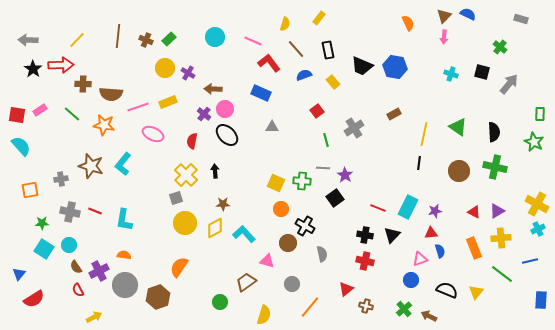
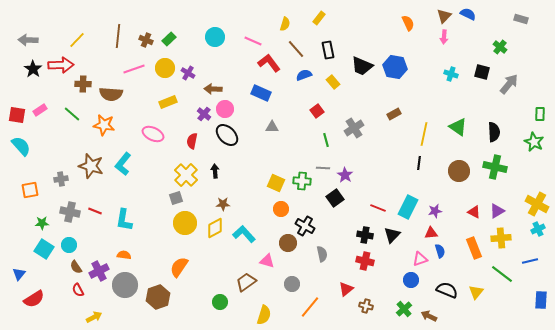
pink line at (138, 107): moved 4 px left, 38 px up
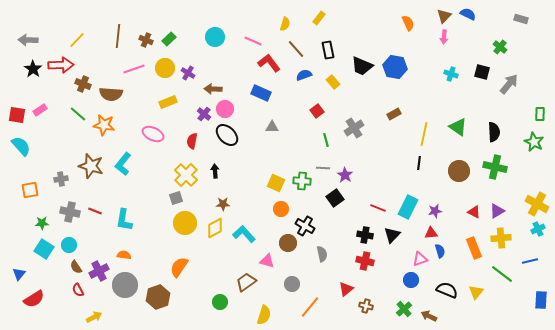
brown cross at (83, 84): rotated 21 degrees clockwise
green line at (72, 114): moved 6 px right
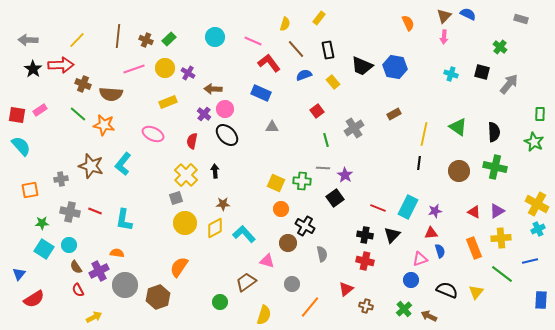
orange semicircle at (124, 255): moved 7 px left, 2 px up
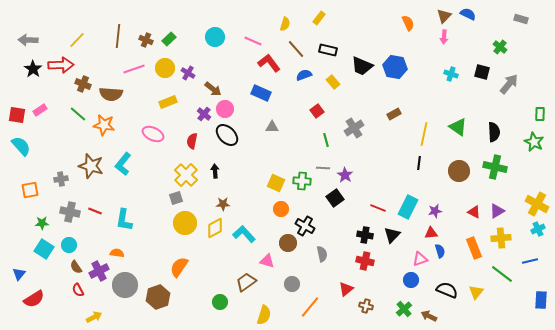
black rectangle at (328, 50): rotated 66 degrees counterclockwise
brown arrow at (213, 89): rotated 144 degrees counterclockwise
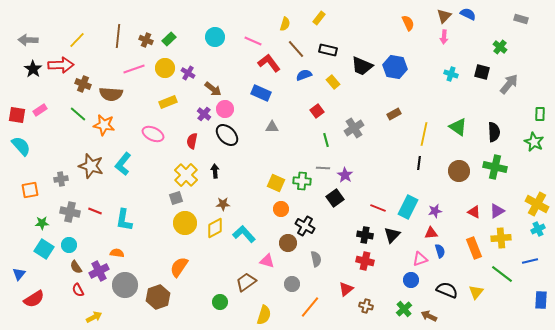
gray semicircle at (322, 254): moved 6 px left, 5 px down
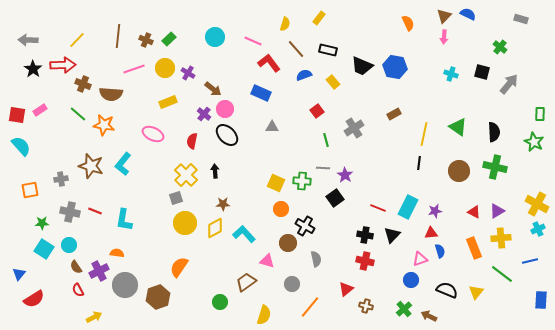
red arrow at (61, 65): moved 2 px right
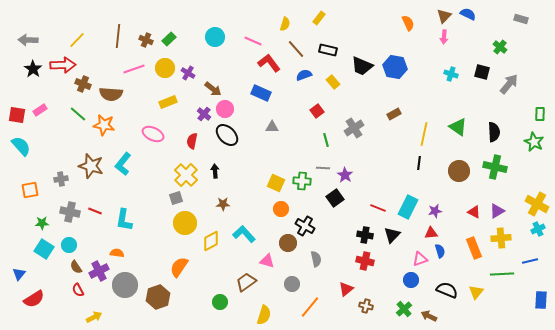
yellow diamond at (215, 228): moved 4 px left, 13 px down
green line at (502, 274): rotated 40 degrees counterclockwise
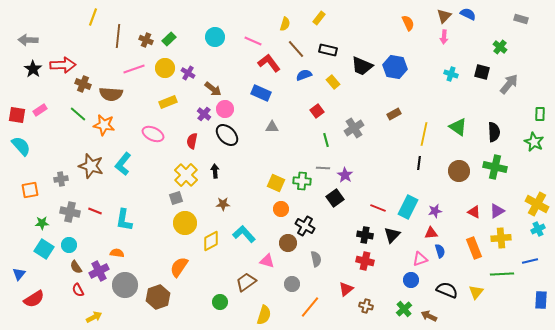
yellow line at (77, 40): moved 16 px right, 23 px up; rotated 24 degrees counterclockwise
